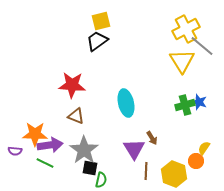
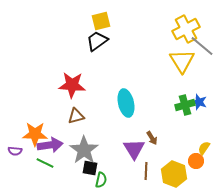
brown triangle: rotated 36 degrees counterclockwise
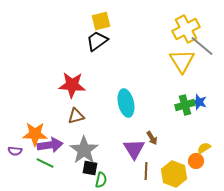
yellow semicircle: rotated 24 degrees clockwise
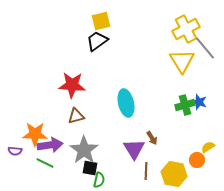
gray line: moved 3 px right, 2 px down; rotated 10 degrees clockwise
yellow semicircle: moved 4 px right, 1 px up
orange circle: moved 1 px right, 1 px up
yellow hexagon: rotated 10 degrees counterclockwise
green semicircle: moved 2 px left
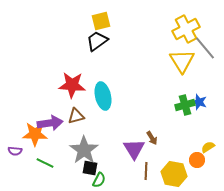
cyan ellipse: moved 23 px left, 7 px up
purple arrow: moved 22 px up
green semicircle: rotated 14 degrees clockwise
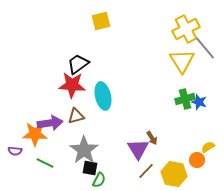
black trapezoid: moved 19 px left, 23 px down
green cross: moved 6 px up
purple triangle: moved 4 px right
brown line: rotated 42 degrees clockwise
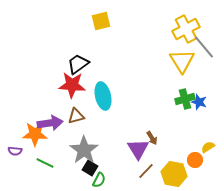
gray line: moved 1 px left, 1 px up
orange circle: moved 2 px left
black square: rotated 21 degrees clockwise
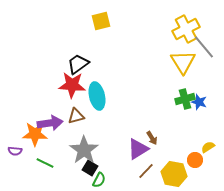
yellow triangle: moved 1 px right, 1 px down
cyan ellipse: moved 6 px left
purple triangle: rotated 30 degrees clockwise
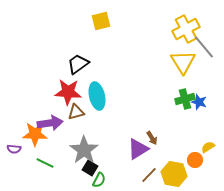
red star: moved 4 px left, 7 px down
brown triangle: moved 4 px up
purple semicircle: moved 1 px left, 2 px up
brown line: moved 3 px right, 4 px down
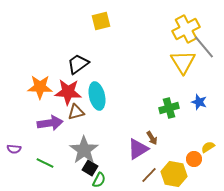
green cross: moved 16 px left, 9 px down
orange star: moved 5 px right, 47 px up
orange circle: moved 1 px left, 1 px up
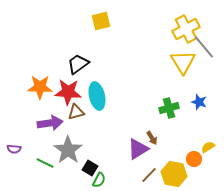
gray star: moved 16 px left
